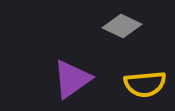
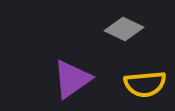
gray diamond: moved 2 px right, 3 px down
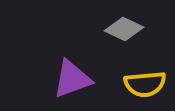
purple triangle: rotated 15 degrees clockwise
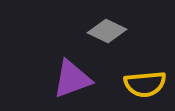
gray diamond: moved 17 px left, 2 px down
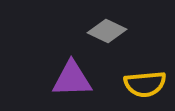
purple triangle: rotated 18 degrees clockwise
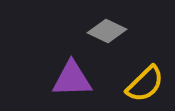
yellow semicircle: rotated 39 degrees counterclockwise
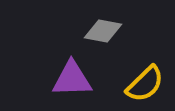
gray diamond: moved 4 px left; rotated 15 degrees counterclockwise
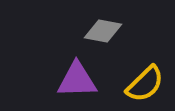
purple triangle: moved 5 px right, 1 px down
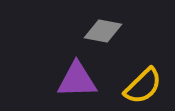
yellow semicircle: moved 2 px left, 2 px down
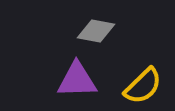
gray diamond: moved 7 px left
